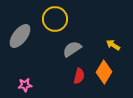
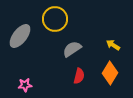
orange diamond: moved 6 px right, 1 px down
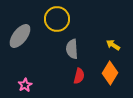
yellow circle: moved 2 px right
gray semicircle: rotated 60 degrees counterclockwise
pink star: rotated 24 degrees counterclockwise
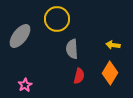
yellow arrow: rotated 24 degrees counterclockwise
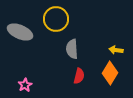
yellow circle: moved 1 px left
gray ellipse: moved 4 px up; rotated 75 degrees clockwise
yellow arrow: moved 3 px right, 5 px down
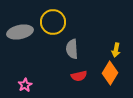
yellow circle: moved 3 px left, 3 px down
gray ellipse: rotated 35 degrees counterclockwise
yellow arrow: rotated 88 degrees counterclockwise
red semicircle: rotated 63 degrees clockwise
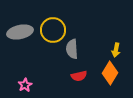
yellow circle: moved 8 px down
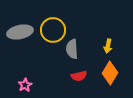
yellow arrow: moved 8 px left, 4 px up
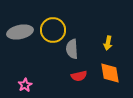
yellow arrow: moved 3 px up
orange diamond: rotated 40 degrees counterclockwise
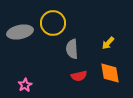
yellow circle: moved 7 px up
yellow arrow: rotated 32 degrees clockwise
